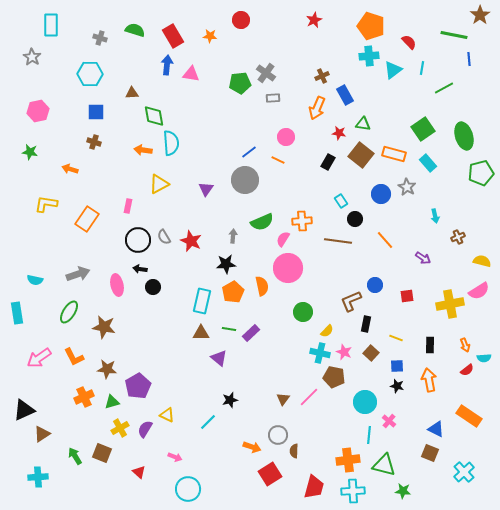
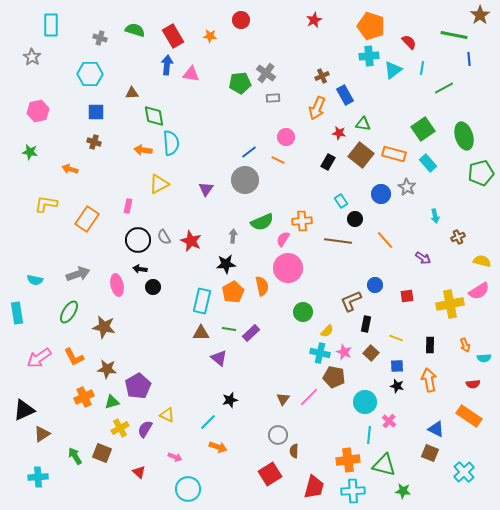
red semicircle at (467, 370): moved 6 px right, 14 px down; rotated 32 degrees clockwise
orange arrow at (252, 447): moved 34 px left
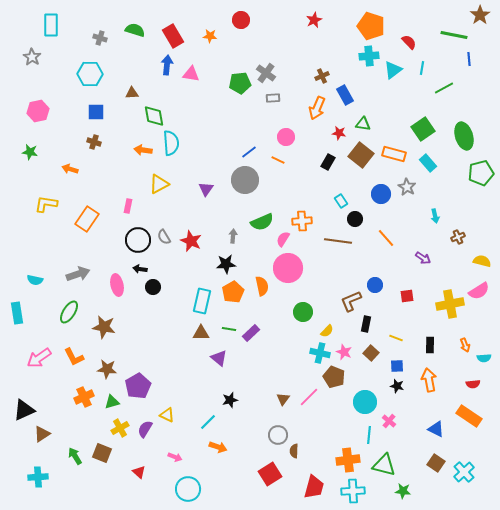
orange line at (385, 240): moved 1 px right, 2 px up
brown pentagon at (334, 377): rotated 10 degrees clockwise
brown square at (430, 453): moved 6 px right, 10 px down; rotated 12 degrees clockwise
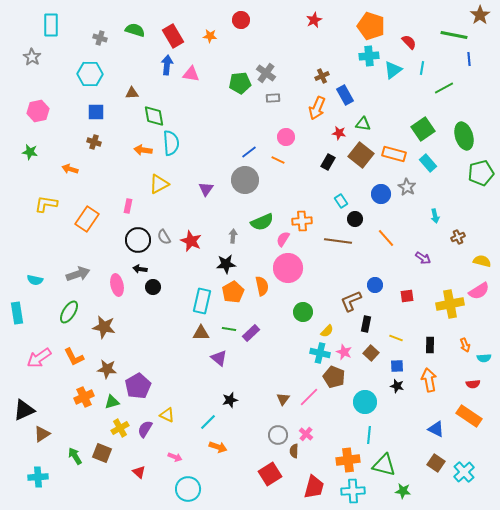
pink cross at (389, 421): moved 83 px left, 13 px down
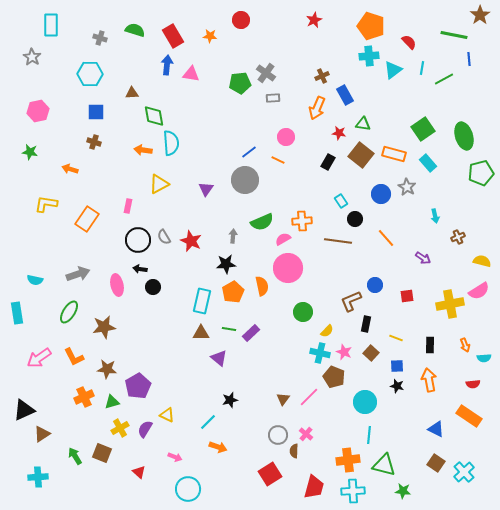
green line at (444, 88): moved 9 px up
pink semicircle at (283, 239): rotated 28 degrees clockwise
brown star at (104, 327): rotated 20 degrees counterclockwise
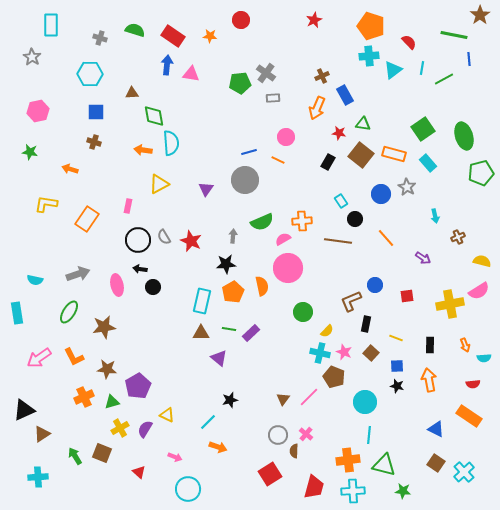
red rectangle at (173, 36): rotated 25 degrees counterclockwise
blue line at (249, 152): rotated 21 degrees clockwise
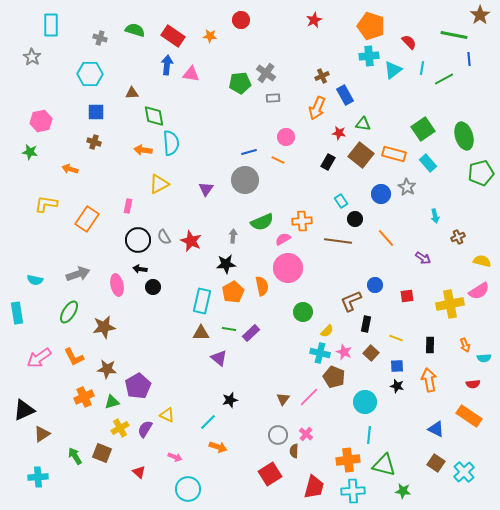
pink hexagon at (38, 111): moved 3 px right, 10 px down
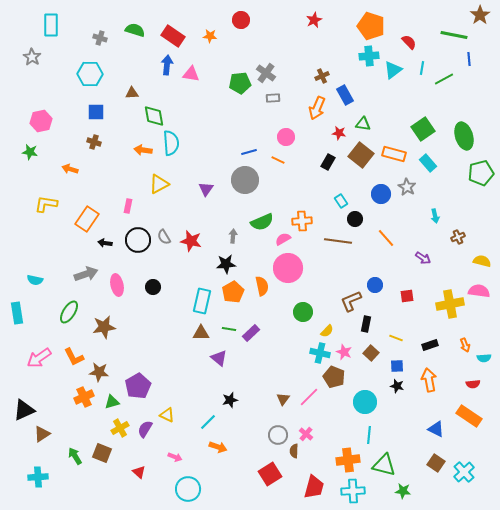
red star at (191, 241): rotated 10 degrees counterclockwise
black arrow at (140, 269): moved 35 px left, 26 px up
gray arrow at (78, 274): moved 8 px right
pink semicircle at (479, 291): rotated 140 degrees counterclockwise
black rectangle at (430, 345): rotated 70 degrees clockwise
brown star at (107, 369): moved 8 px left, 3 px down
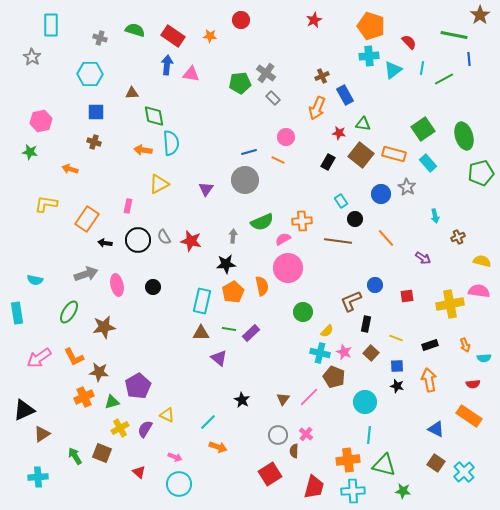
gray rectangle at (273, 98): rotated 48 degrees clockwise
black star at (230, 400): moved 12 px right; rotated 28 degrees counterclockwise
cyan circle at (188, 489): moved 9 px left, 5 px up
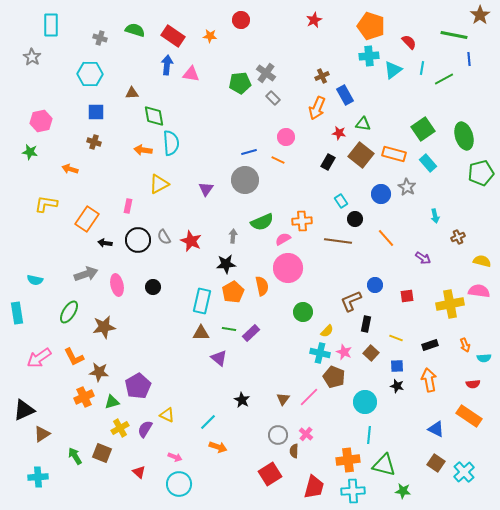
red star at (191, 241): rotated 10 degrees clockwise
